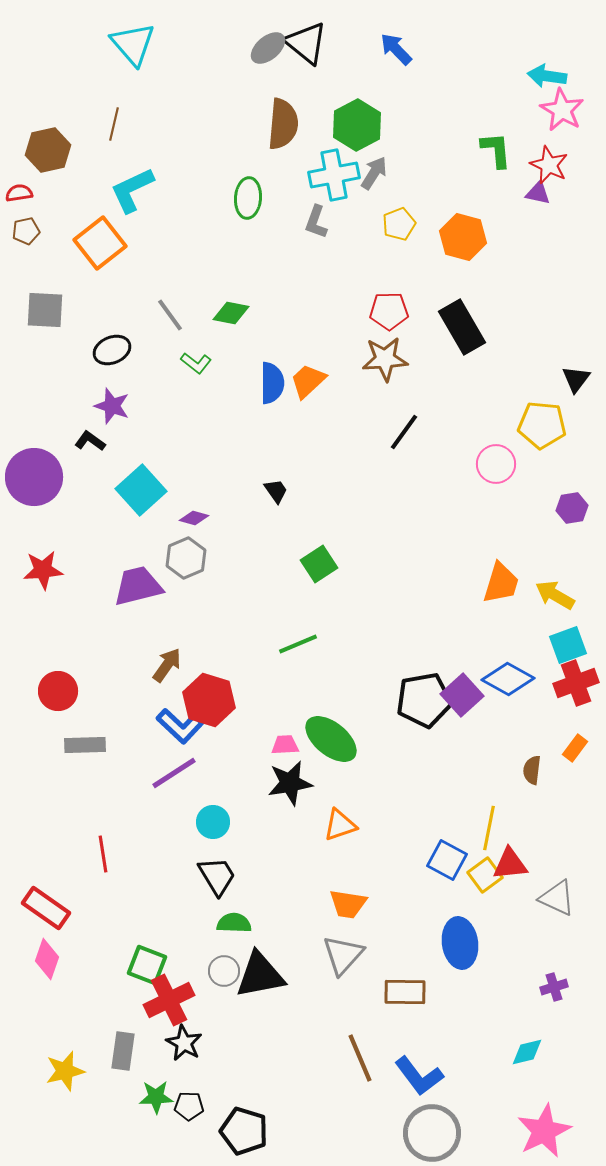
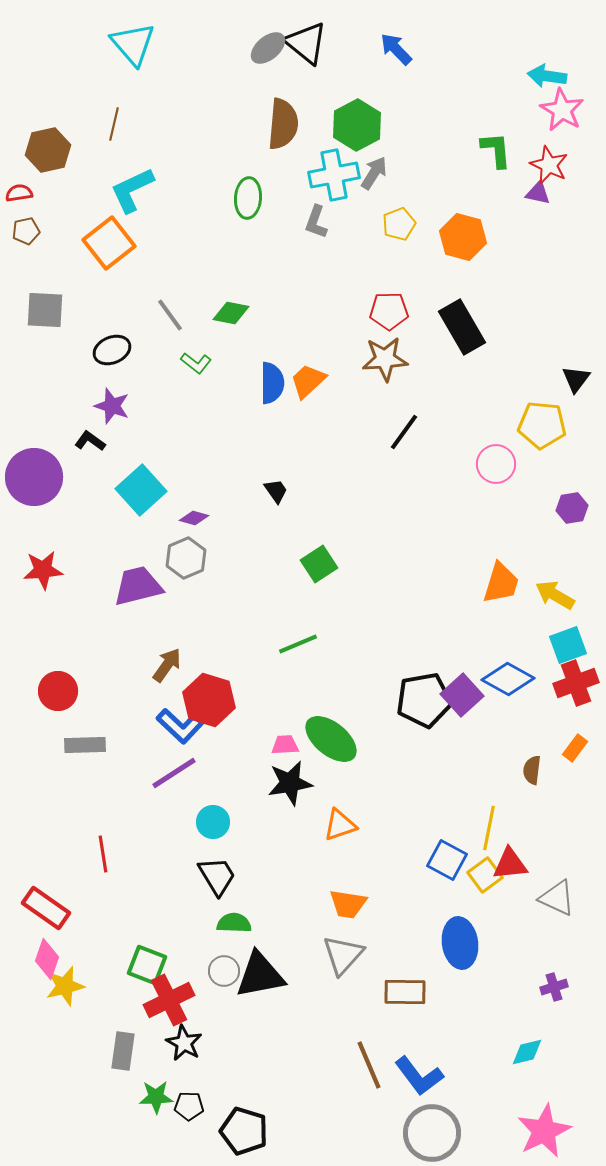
orange square at (100, 243): moved 9 px right
brown line at (360, 1058): moved 9 px right, 7 px down
yellow star at (65, 1071): moved 85 px up
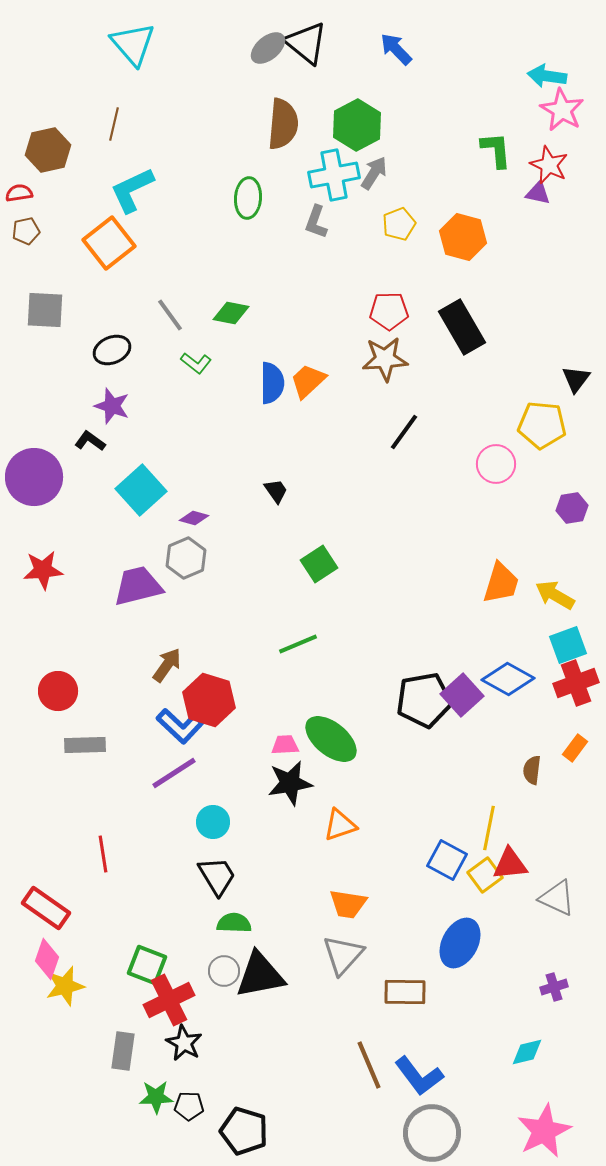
blue ellipse at (460, 943): rotated 36 degrees clockwise
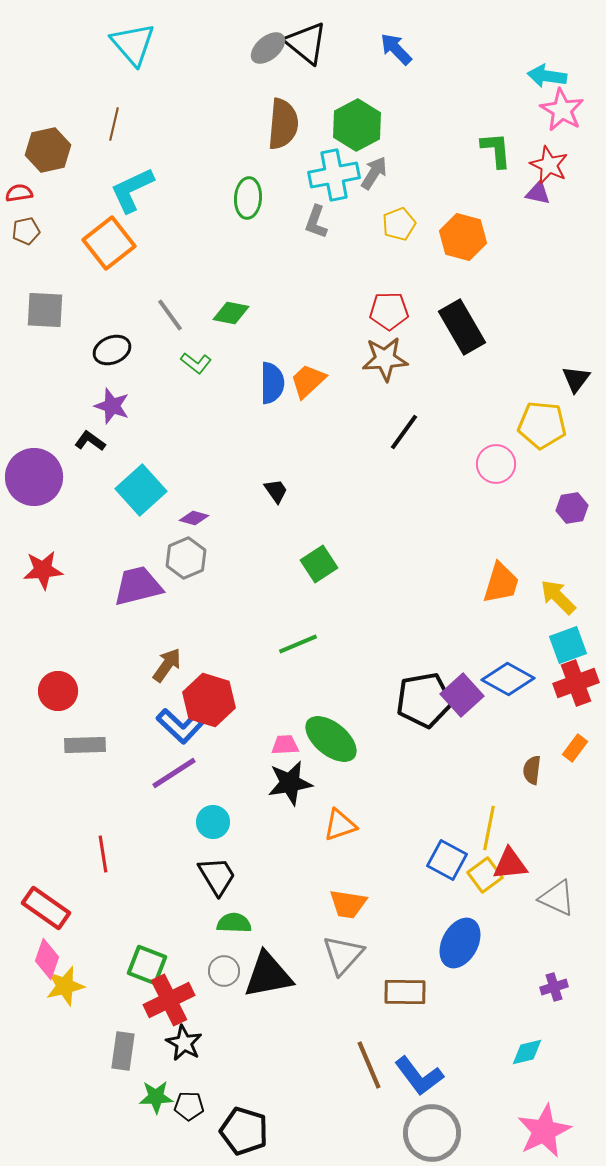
yellow arrow at (555, 595): moved 3 px right, 2 px down; rotated 15 degrees clockwise
black triangle at (260, 975): moved 8 px right
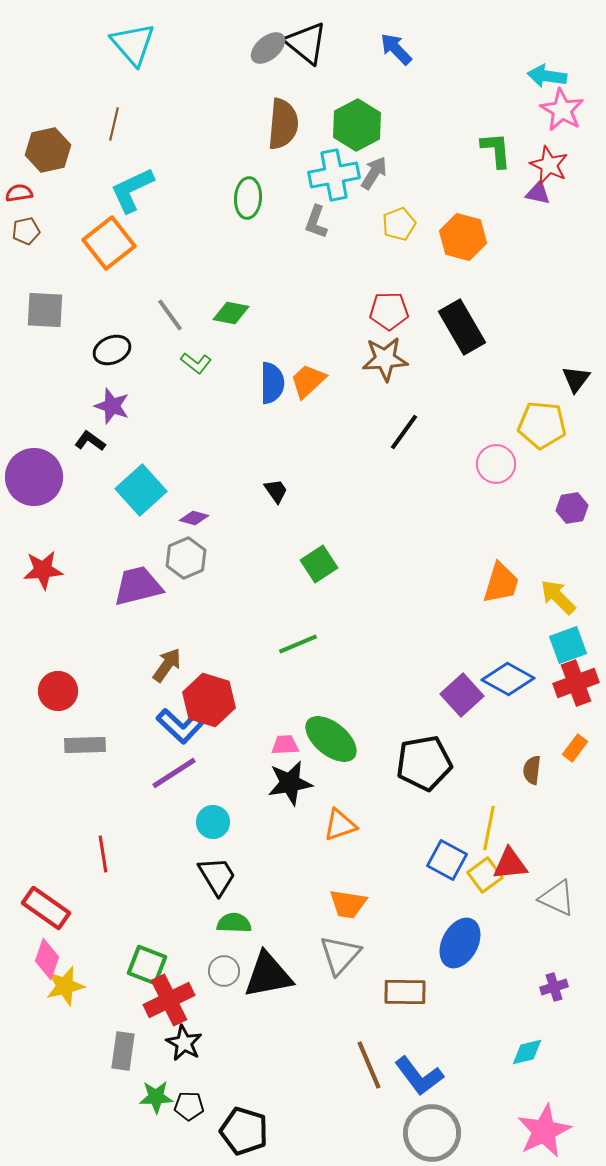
black pentagon at (424, 700): moved 63 px down
gray triangle at (343, 955): moved 3 px left
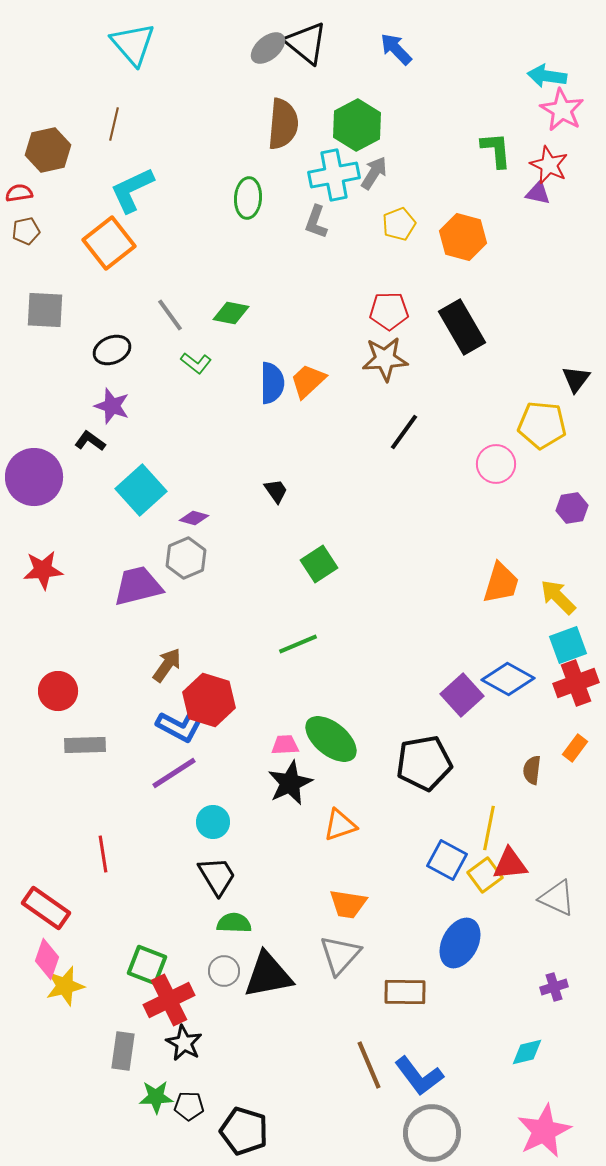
blue L-shape at (180, 726): rotated 15 degrees counterclockwise
black star at (290, 783): rotated 15 degrees counterclockwise
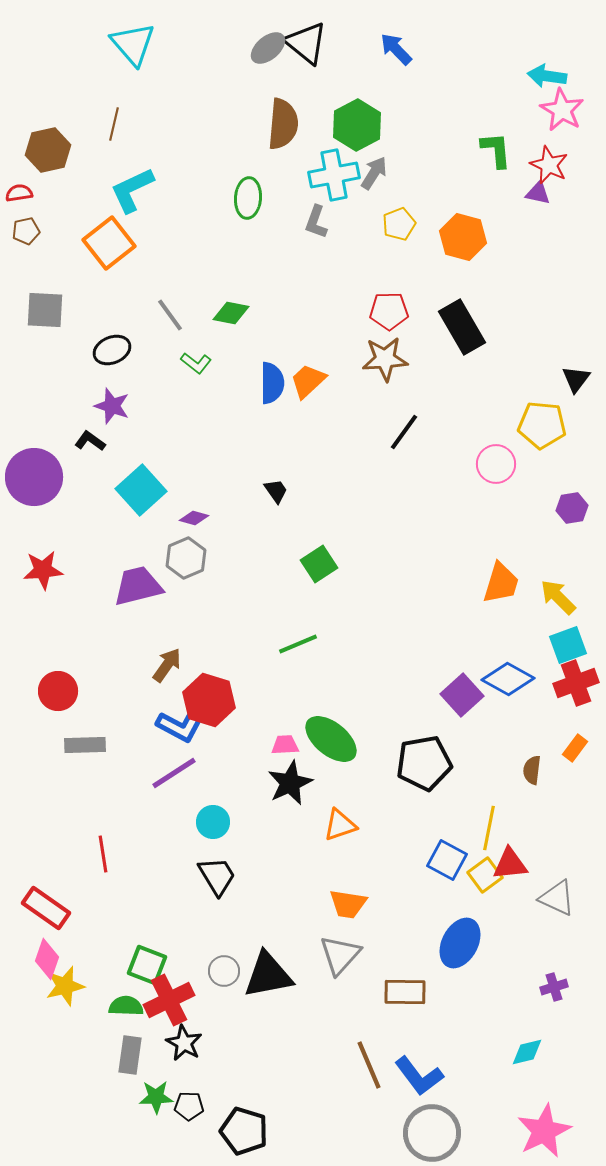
green semicircle at (234, 923): moved 108 px left, 83 px down
gray rectangle at (123, 1051): moved 7 px right, 4 px down
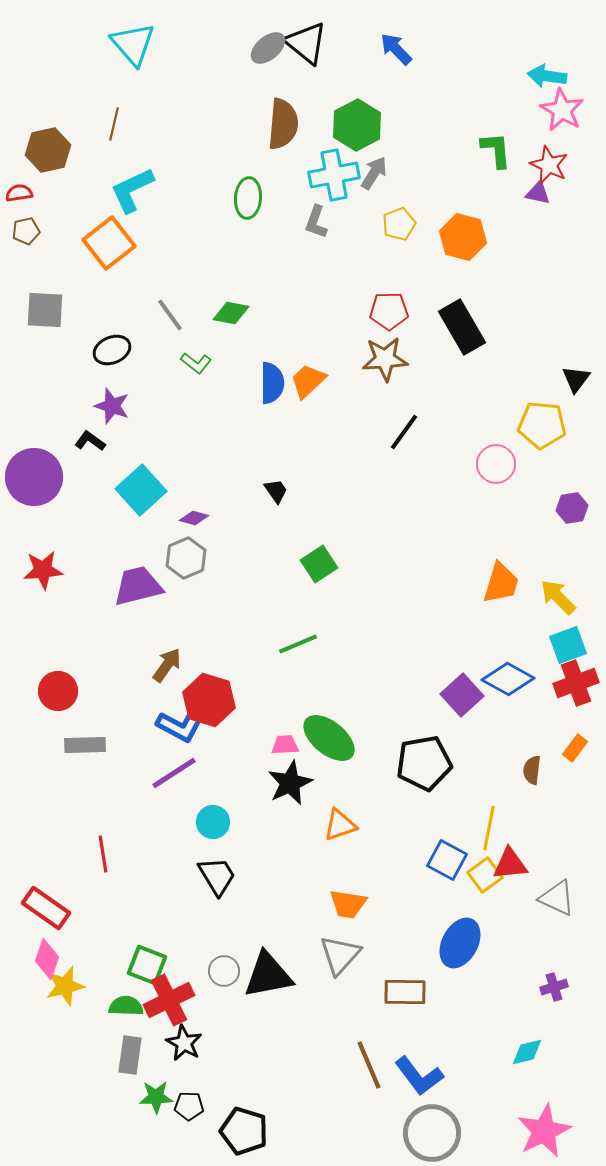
green ellipse at (331, 739): moved 2 px left, 1 px up
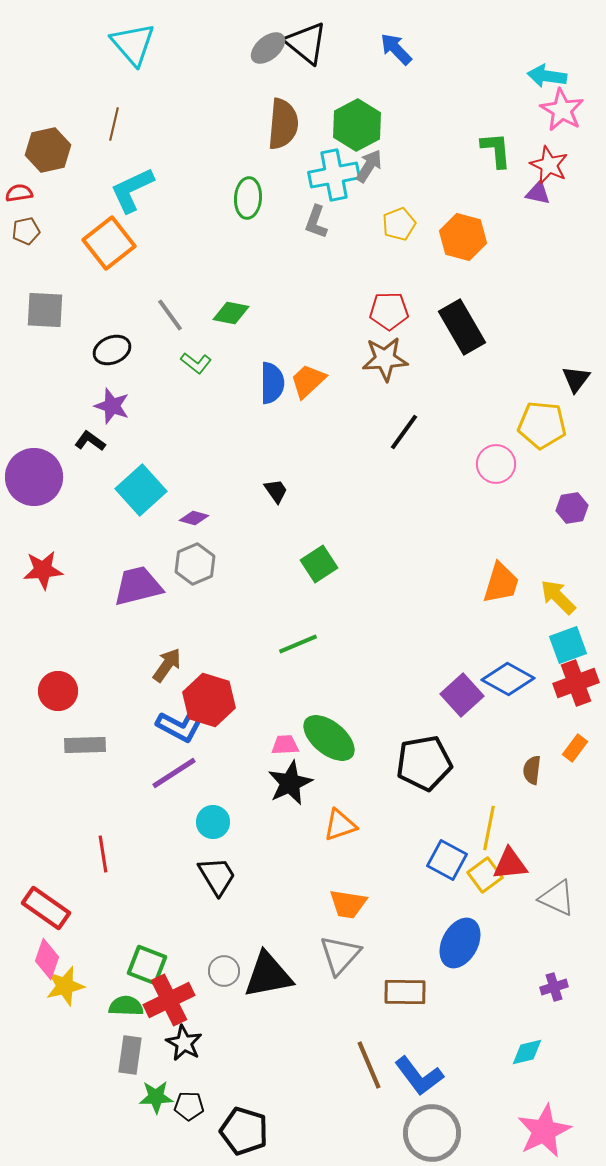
gray arrow at (374, 173): moved 5 px left, 7 px up
gray hexagon at (186, 558): moved 9 px right, 6 px down
